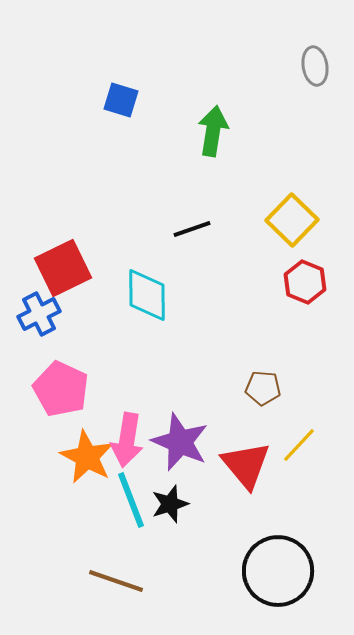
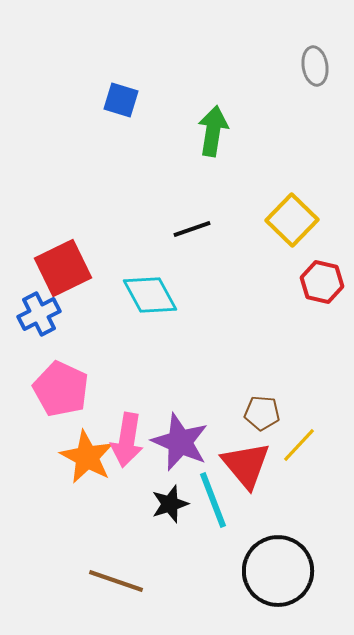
red hexagon: moved 17 px right; rotated 9 degrees counterclockwise
cyan diamond: moved 3 px right; rotated 28 degrees counterclockwise
brown pentagon: moved 1 px left, 25 px down
cyan line: moved 82 px right
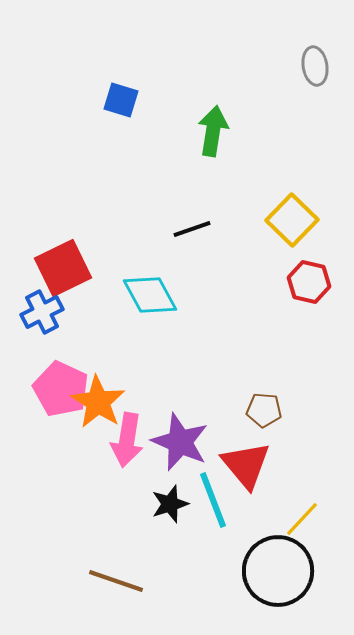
red hexagon: moved 13 px left
blue cross: moved 3 px right, 2 px up
brown pentagon: moved 2 px right, 3 px up
yellow line: moved 3 px right, 74 px down
orange star: moved 11 px right, 55 px up; rotated 4 degrees clockwise
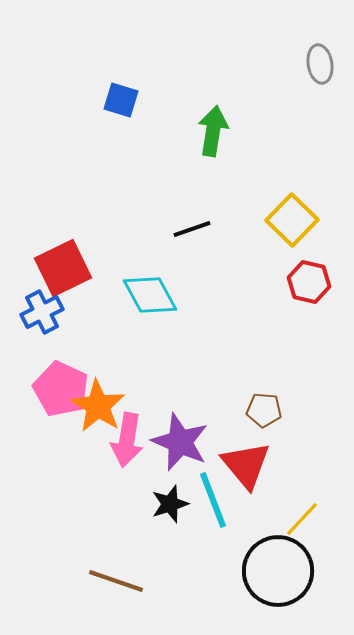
gray ellipse: moved 5 px right, 2 px up
orange star: moved 4 px down
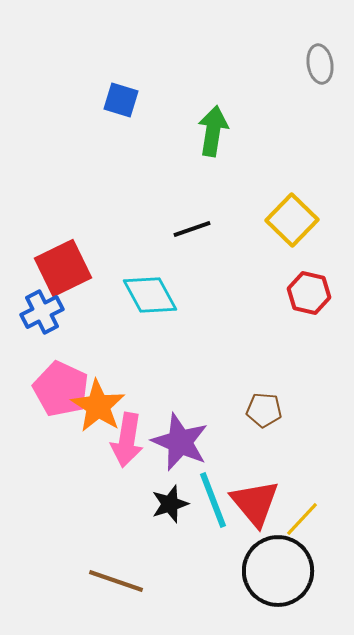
red hexagon: moved 11 px down
red triangle: moved 9 px right, 38 px down
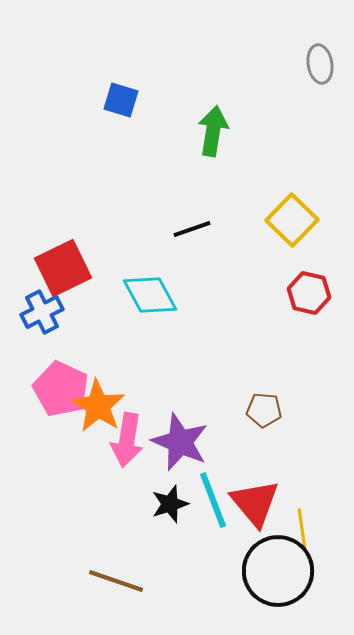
yellow line: moved 10 px down; rotated 51 degrees counterclockwise
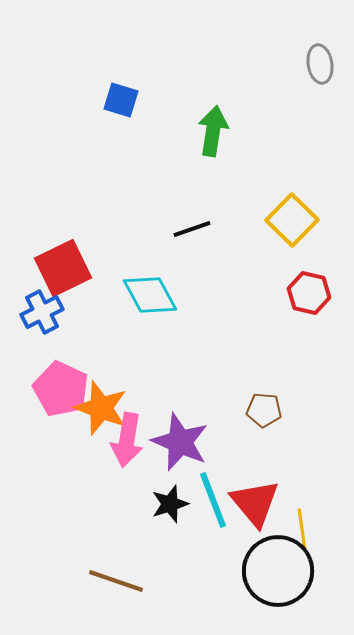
orange star: moved 3 px right, 2 px down; rotated 12 degrees counterclockwise
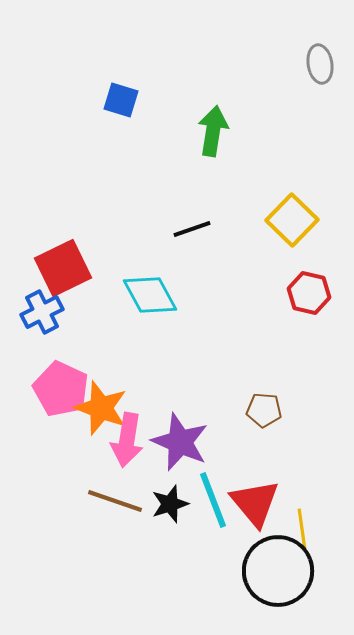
brown line: moved 1 px left, 80 px up
